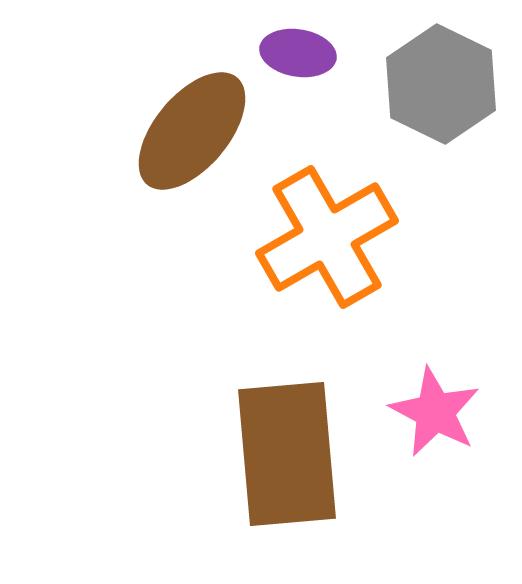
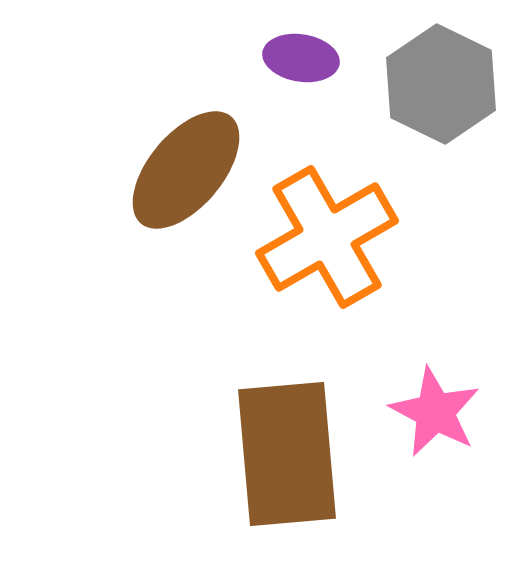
purple ellipse: moved 3 px right, 5 px down
brown ellipse: moved 6 px left, 39 px down
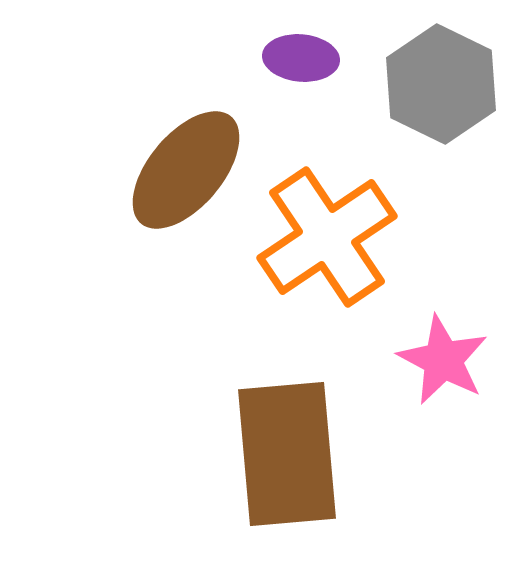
purple ellipse: rotated 4 degrees counterclockwise
orange cross: rotated 4 degrees counterclockwise
pink star: moved 8 px right, 52 px up
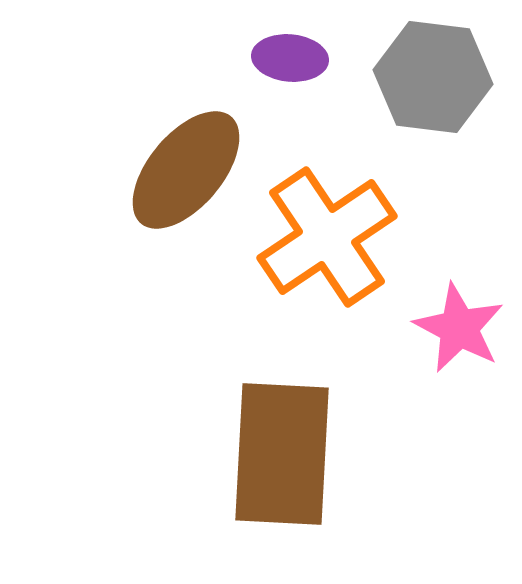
purple ellipse: moved 11 px left
gray hexagon: moved 8 px left, 7 px up; rotated 19 degrees counterclockwise
pink star: moved 16 px right, 32 px up
brown rectangle: moved 5 px left; rotated 8 degrees clockwise
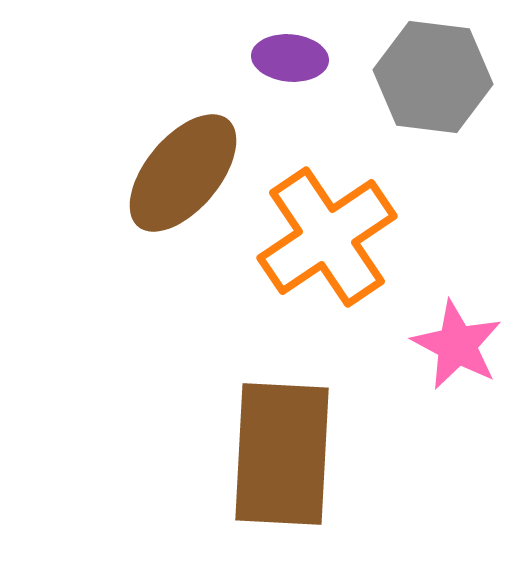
brown ellipse: moved 3 px left, 3 px down
pink star: moved 2 px left, 17 px down
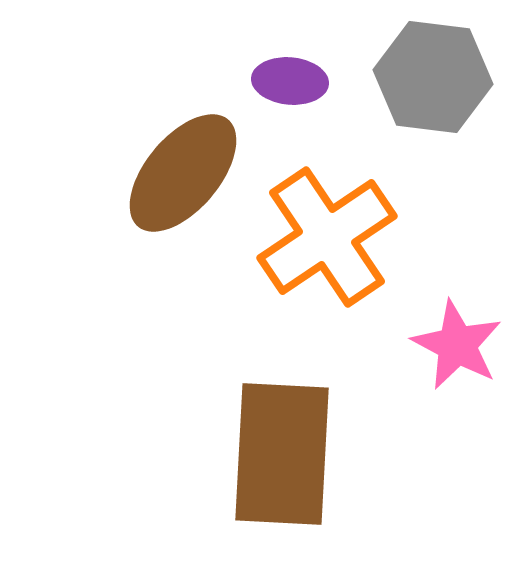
purple ellipse: moved 23 px down
